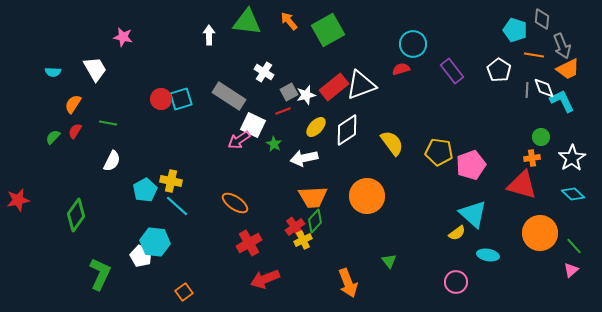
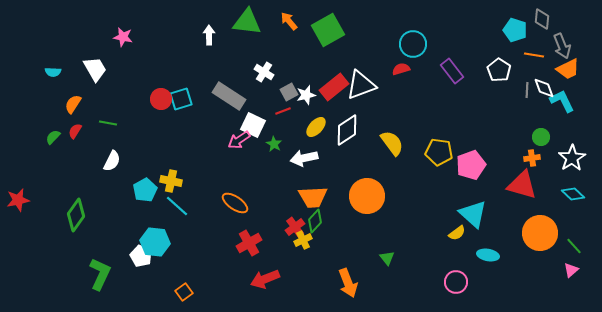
green triangle at (389, 261): moved 2 px left, 3 px up
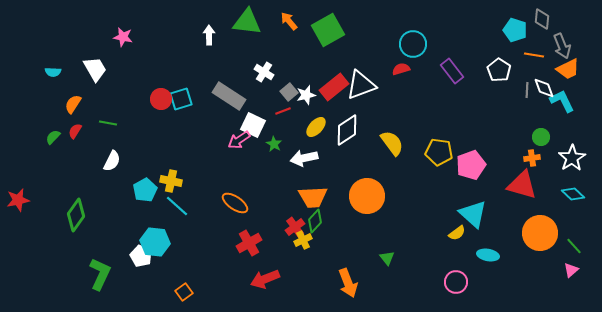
gray square at (289, 92): rotated 12 degrees counterclockwise
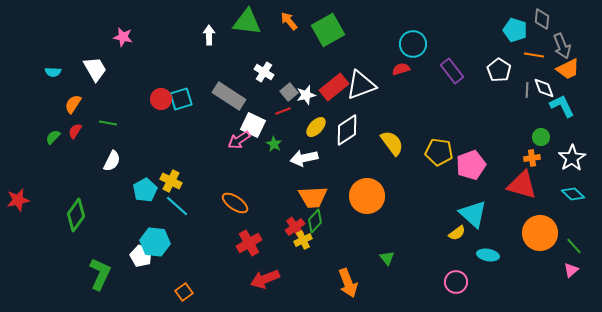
cyan L-shape at (562, 101): moved 5 px down
yellow cross at (171, 181): rotated 15 degrees clockwise
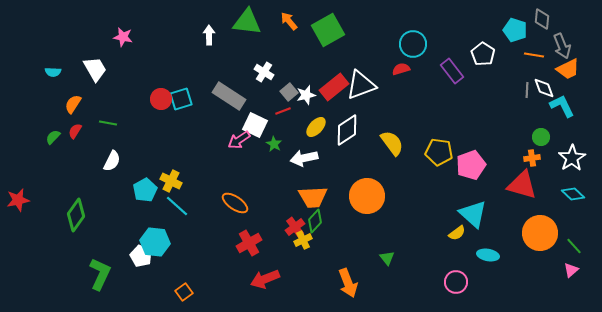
white pentagon at (499, 70): moved 16 px left, 16 px up
white square at (253, 125): moved 2 px right
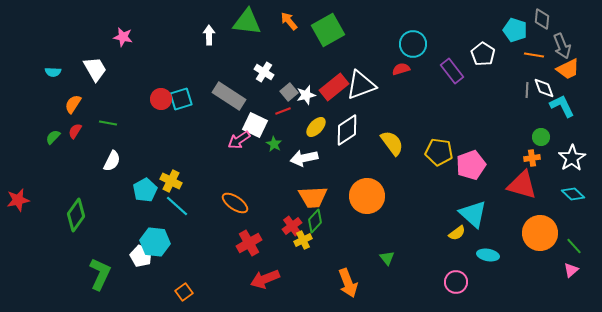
red cross at (295, 227): moved 3 px left, 1 px up
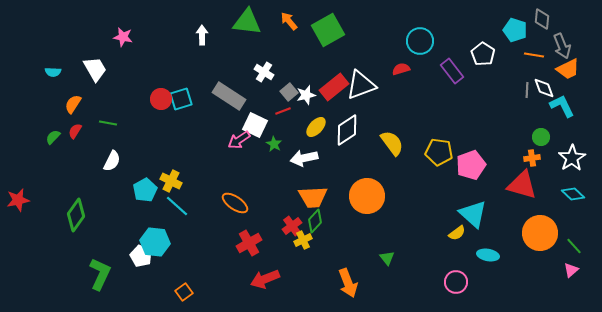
white arrow at (209, 35): moved 7 px left
cyan circle at (413, 44): moved 7 px right, 3 px up
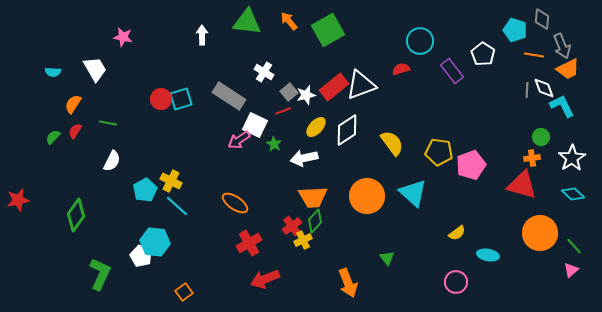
cyan triangle at (473, 214): moved 60 px left, 21 px up
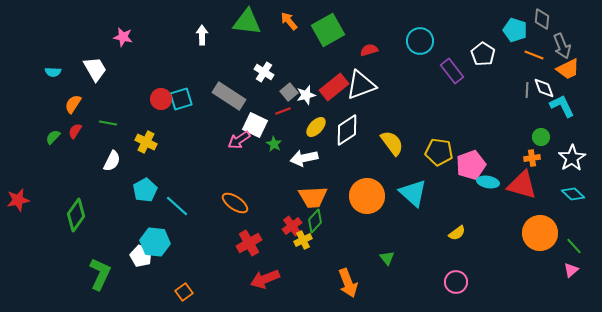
orange line at (534, 55): rotated 12 degrees clockwise
red semicircle at (401, 69): moved 32 px left, 19 px up
yellow cross at (171, 181): moved 25 px left, 39 px up
cyan ellipse at (488, 255): moved 73 px up
